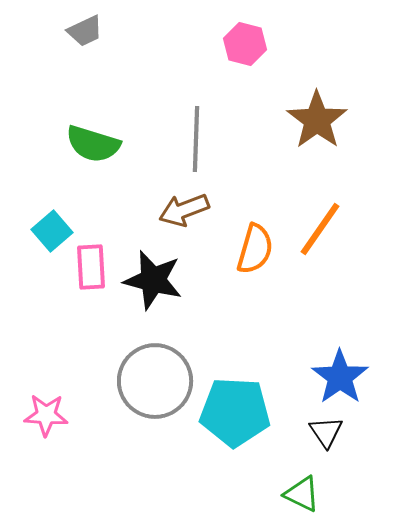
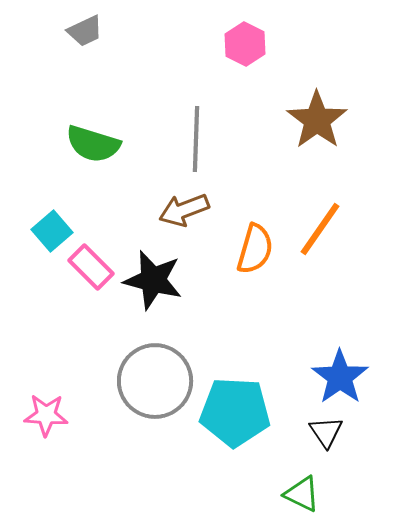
pink hexagon: rotated 12 degrees clockwise
pink rectangle: rotated 42 degrees counterclockwise
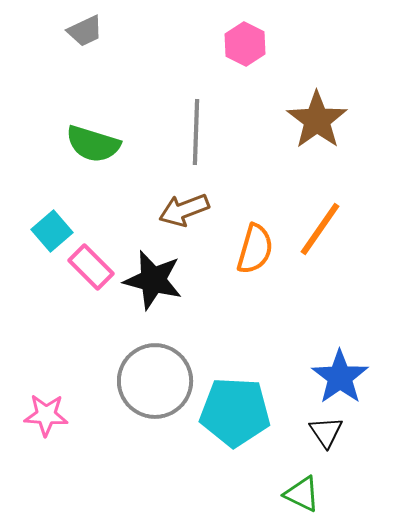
gray line: moved 7 px up
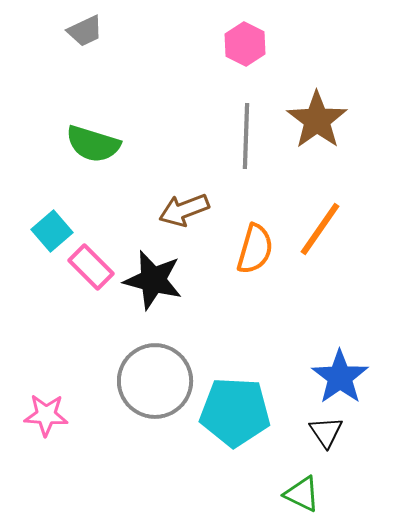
gray line: moved 50 px right, 4 px down
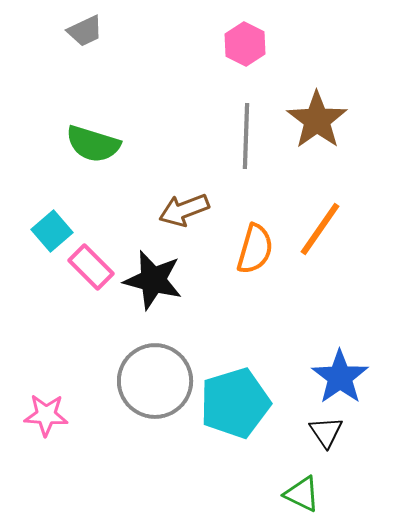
cyan pentagon: moved 9 px up; rotated 20 degrees counterclockwise
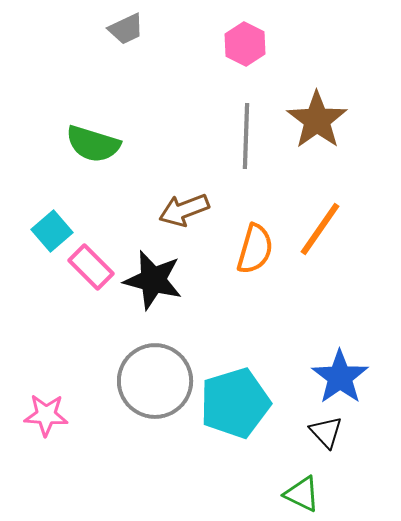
gray trapezoid: moved 41 px right, 2 px up
black triangle: rotated 9 degrees counterclockwise
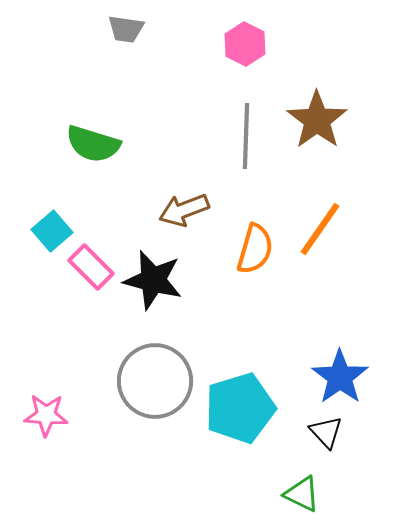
gray trapezoid: rotated 33 degrees clockwise
cyan pentagon: moved 5 px right, 5 px down
